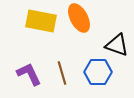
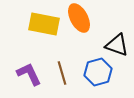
yellow rectangle: moved 3 px right, 3 px down
blue hexagon: rotated 16 degrees counterclockwise
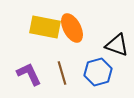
orange ellipse: moved 7 px left, 10 px down
yellow rectangle: moved 1 px right, 3 px down
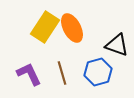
yellow rectangle: rotated 68 degrees counterclockwise
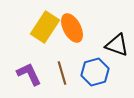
blue hexagon: moved 3 px left
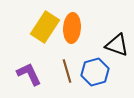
orange ellipse: rotated 32 degrees clockwise
brown line: moved 5 px right, 2 px up
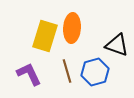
yellow rectangle: moved 9 px down; rotated 16 degrees counterclockwise
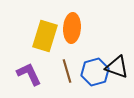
black triangle: moved 22 px down
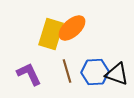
orange ellipse: rotated 44 degrees clockwise
yellow rectangle: moved 6 px right, 2 px up
black triangle: moved 7 px down
blue hexagon: rotated 12 degrees clockwise
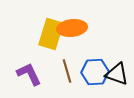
orange ellipse: rotated 36 degrees clockwise
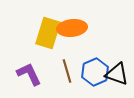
yellow rectangle: moved 3 px left, 1 px up
blue hexagon: rotated 20 degrees counterclockwise
